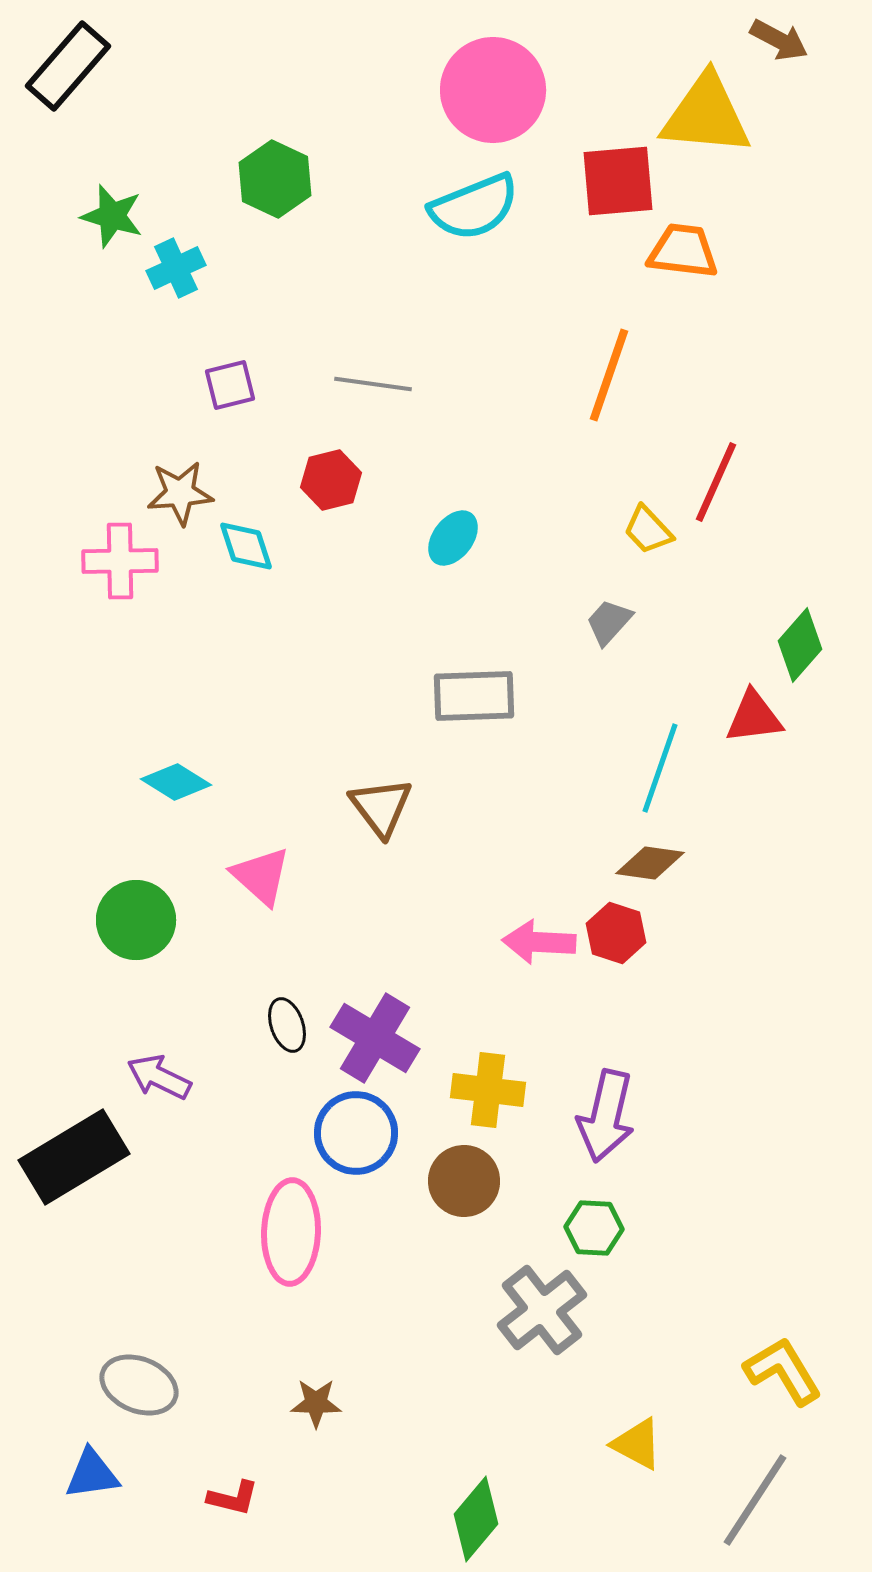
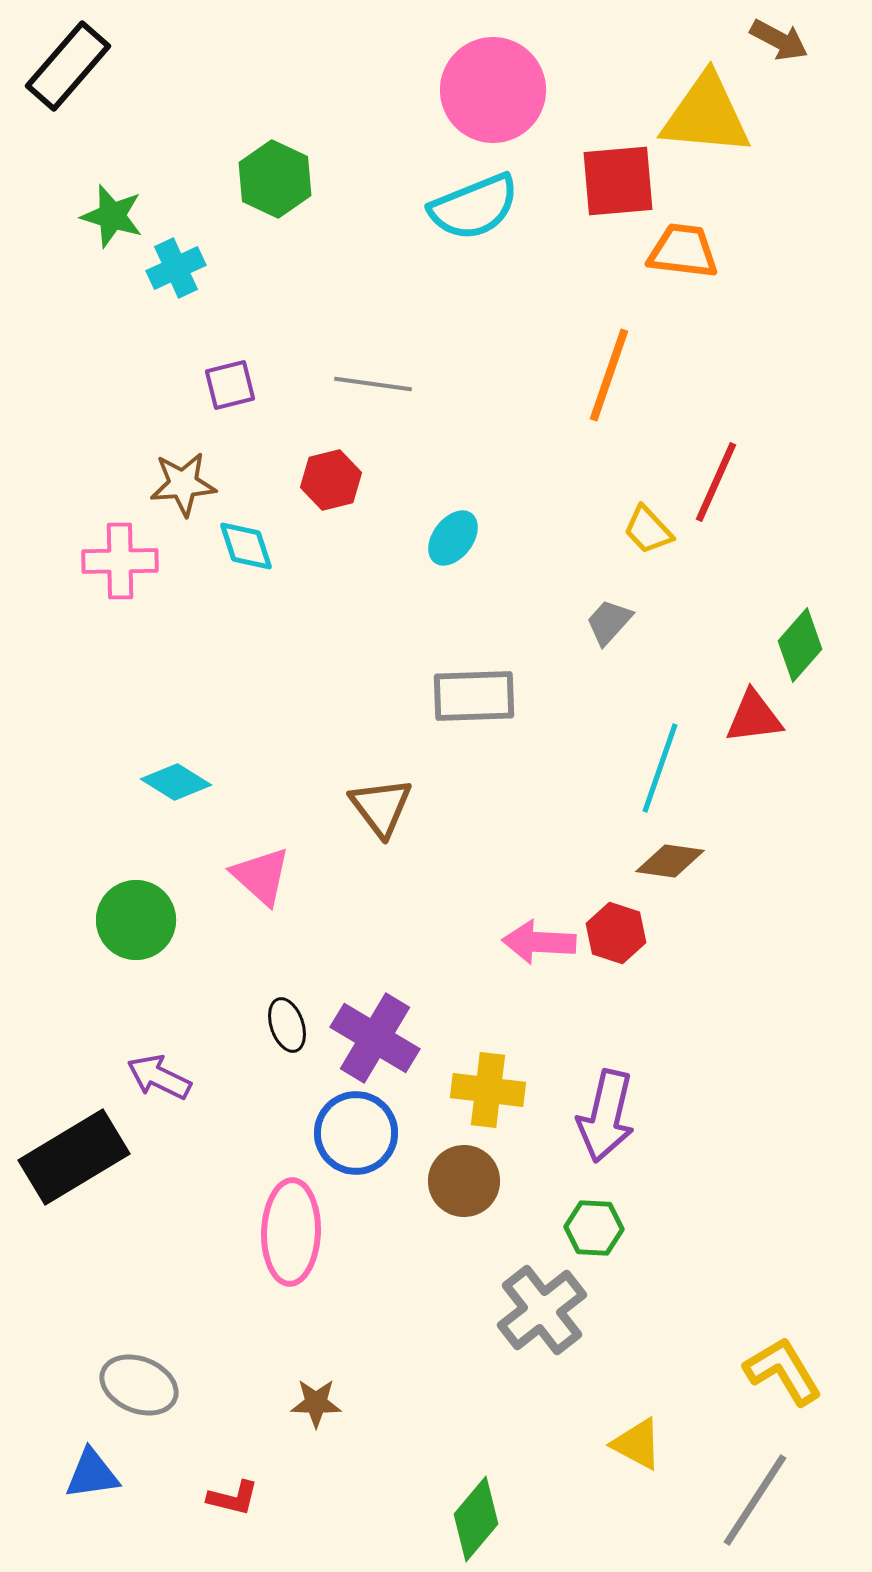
brown star at (180, 493): moved 3 px right, 9 px up
brown diamond at (650, 863): moved 20 px right, 2 px up
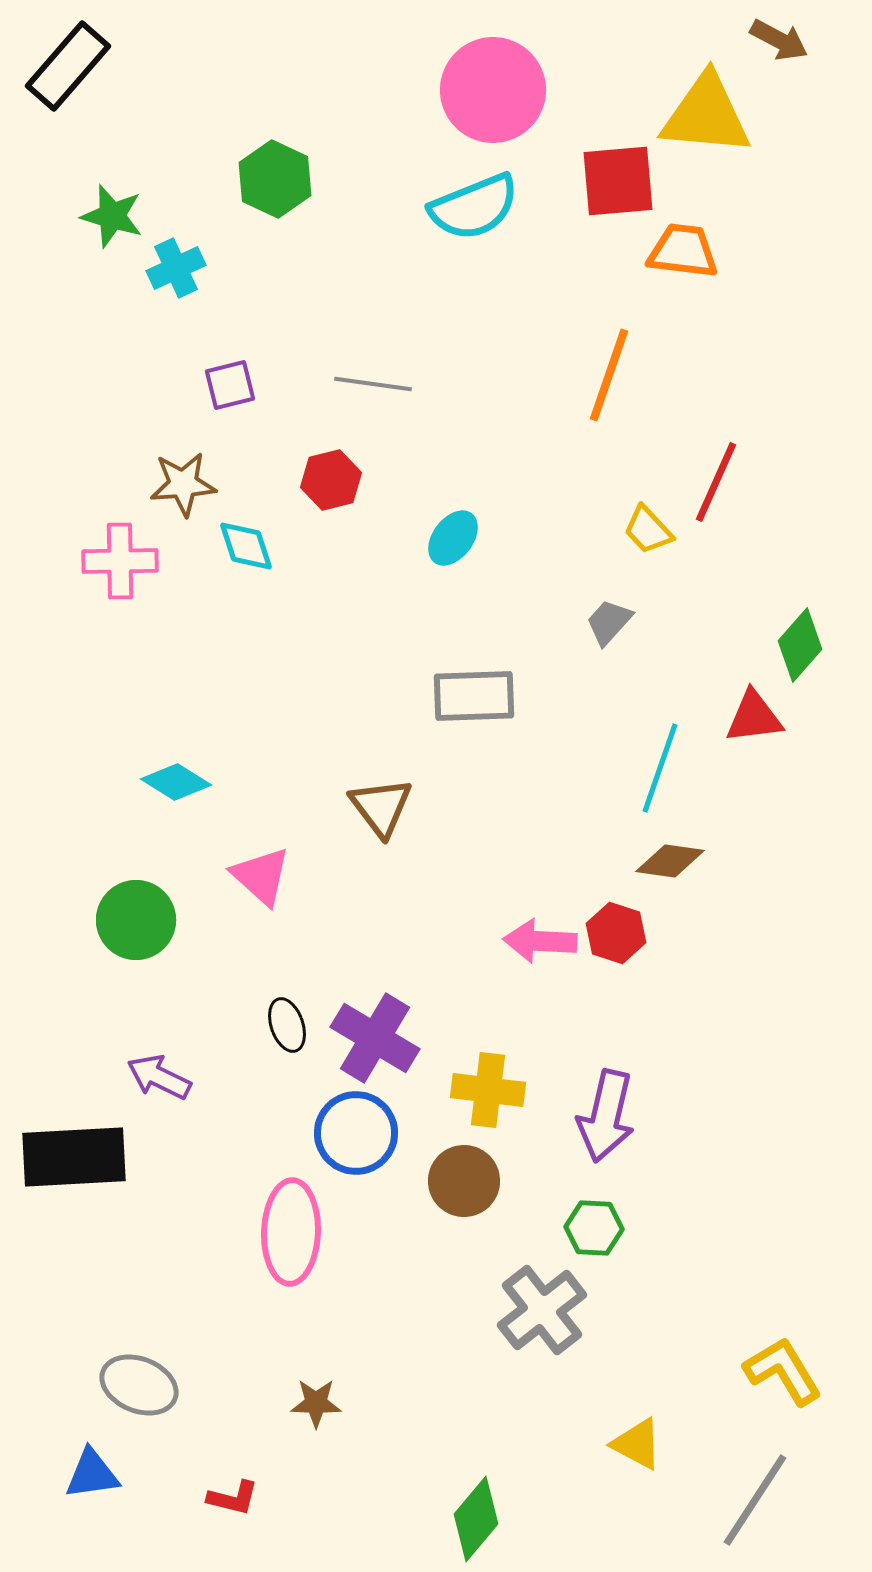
pink arrow at (539, 942): moved 1 px right, 1 px up
black rectangle at (74, 1157): rotated 28 degrees clockwise
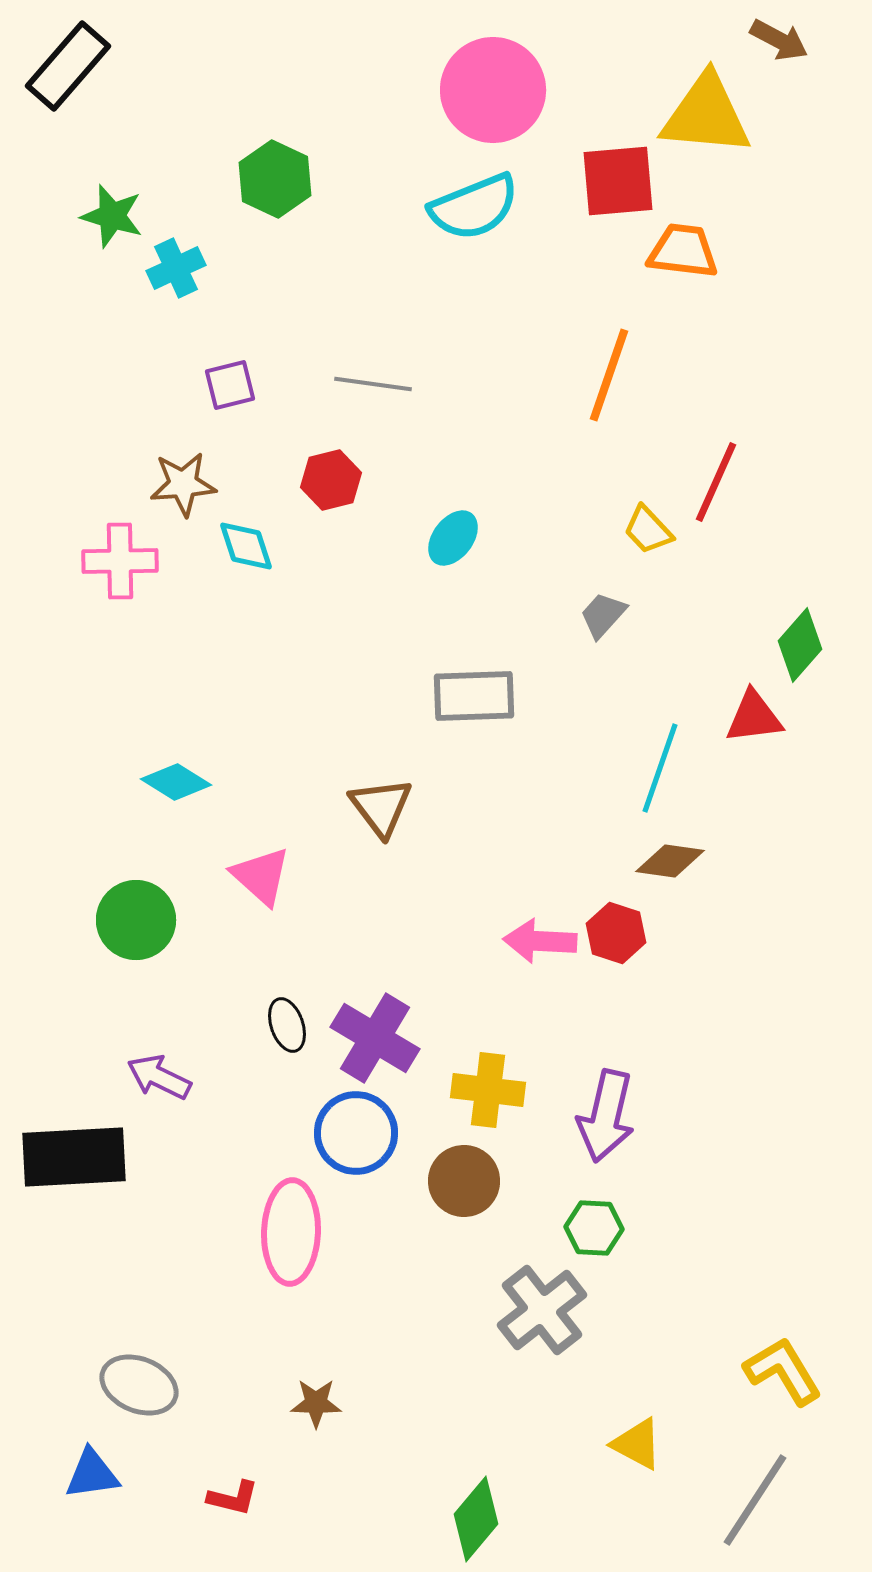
gray trapezoid at (609, 622): moved 6 px left, 7 px up
